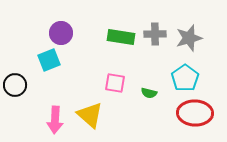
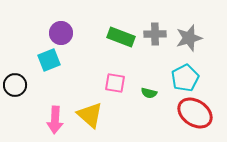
green rectangle: rotated 12 degrees clockwise
cyan pentagon: rotated 8 degrees clockwise
red ellipse: rotated 32 degrees clockwise
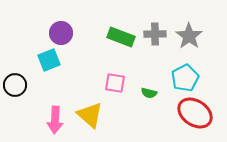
gray star: moved 2 px up; rotated 20 degrees counterclockwise
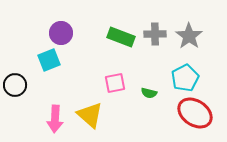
pink square: rotated 20 degrees counterclockwise
pink arrow: moved 1 px up
